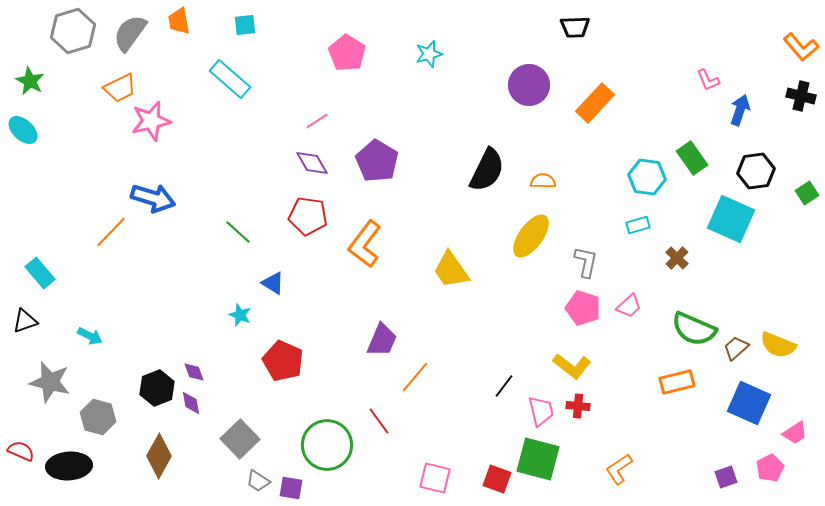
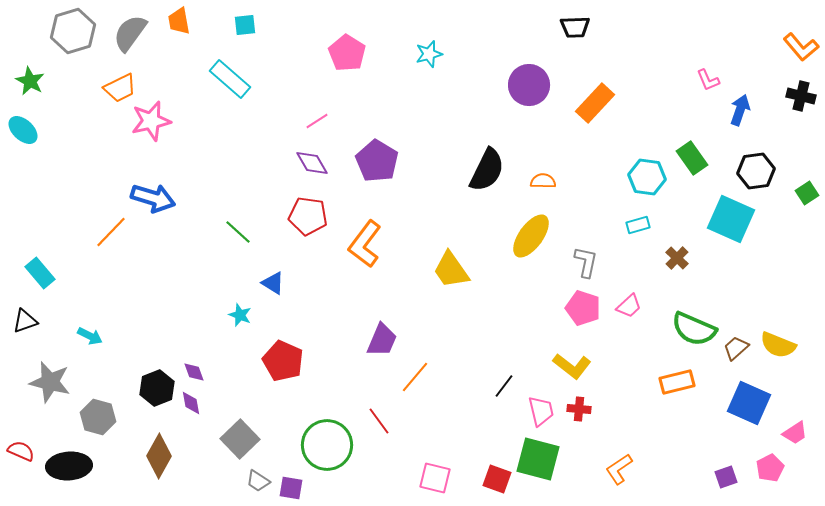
red cross at (578, 406): moved 1 px right, 3 px down
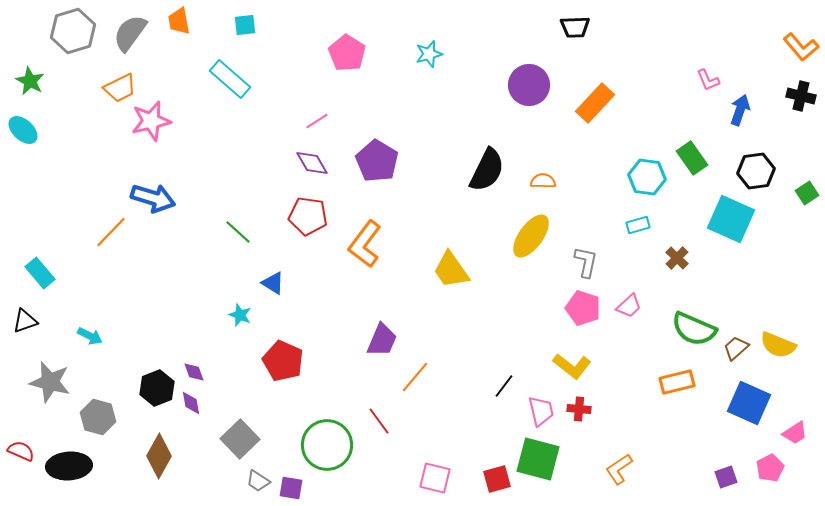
red square at (497, 479): rotated 36 degrees counterclockwise
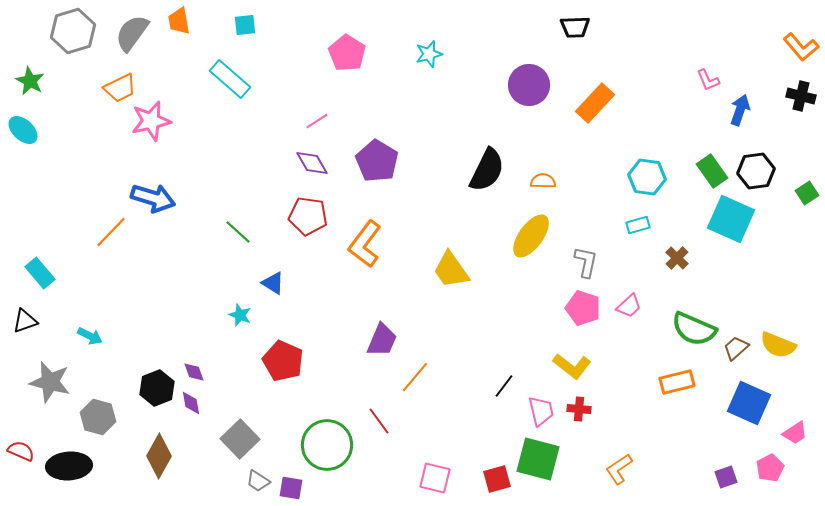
gray semicircle at (130, 33): moved 2 px right
green rectangle at (692, 158): moved 20 px right, 13 px down
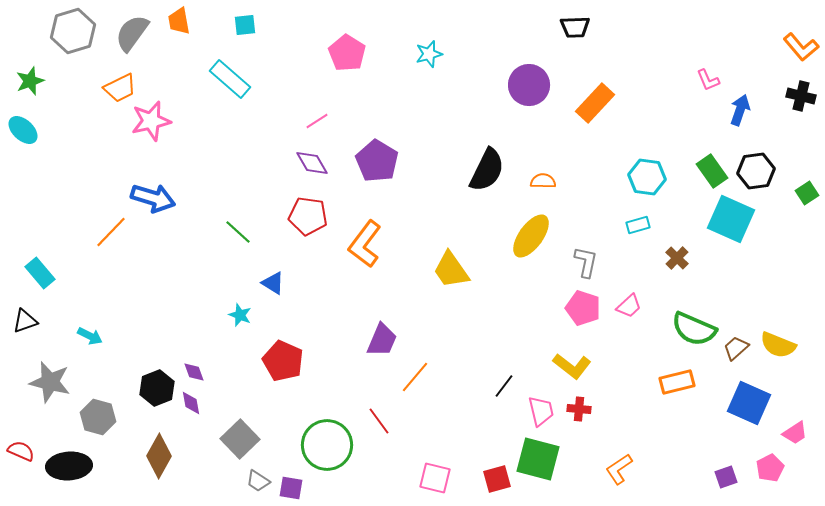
green star at (30, 81): rotated 24 degrees clockwise
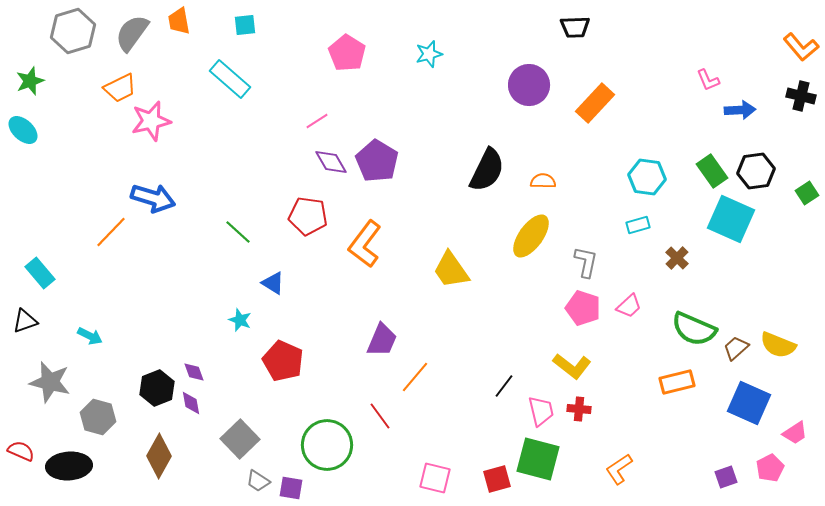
blue arrow at (740, 110): rotated 68 degrees clockwise
purple diamond at (312, 163): moved 19 px right, 1 px up
cyan star at (240, 315): moved 5 px down
red line at (379, 421): moved 1 px right, 5 px up
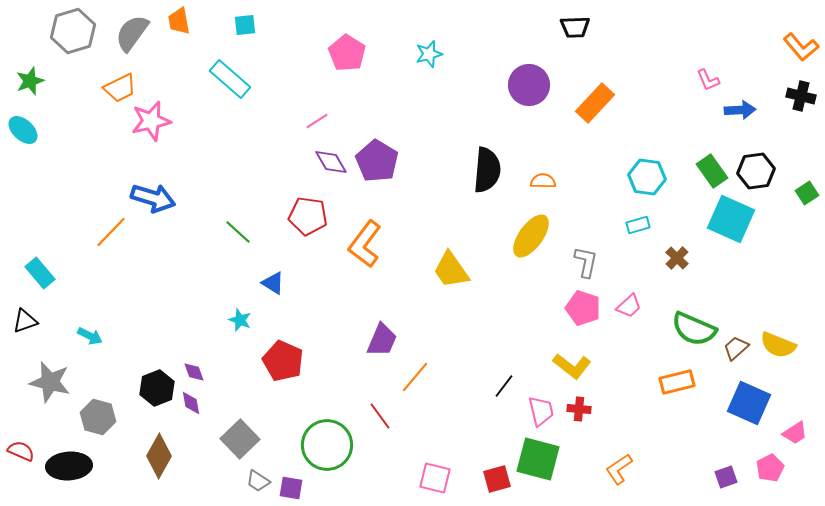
black semicircle at (487, 170): rotated 21 degrees counterclockwise
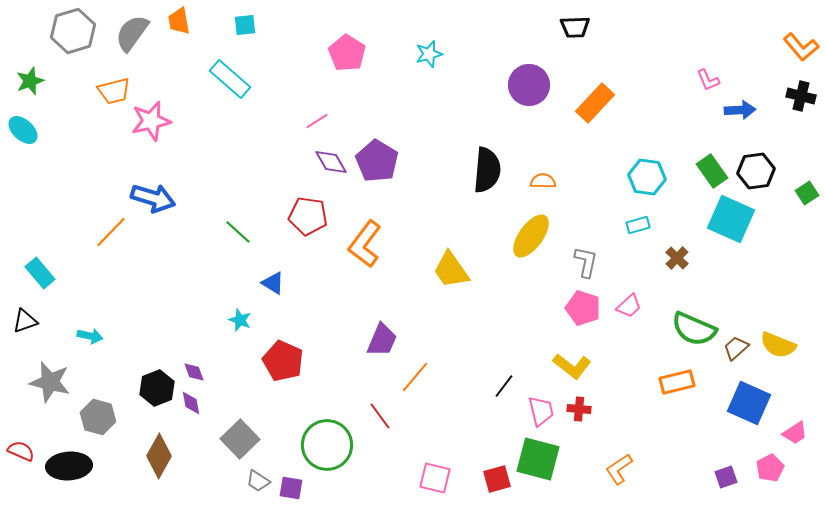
orange trapezoid at (120, 88): moved 6 px left, 3 px down; rotated 12 degrees clockwise
cyan arrow at (90, 336): rotated 15 degrees counterclockwise
